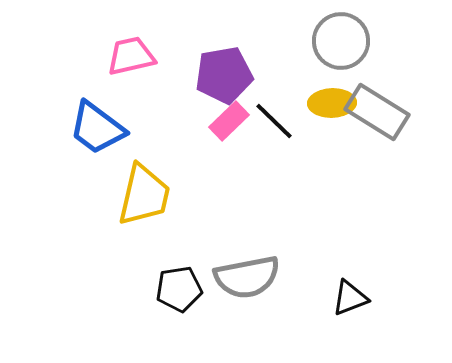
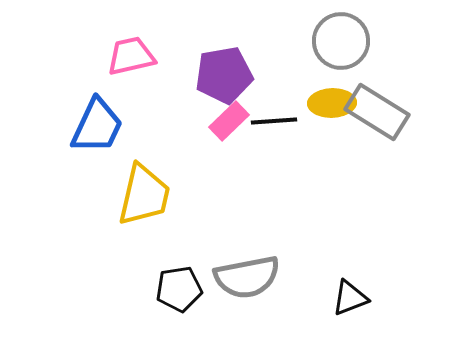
black line: rotated 48 degrees counterclockwise
blue trapezoid: moved 2 px up; rotated 102 degrees counterclockwise
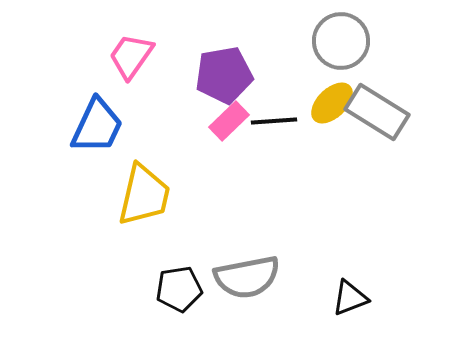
pink trapezoid: rotated 42 degrees counterclockwise
yellow ellipse: rotated 42 degrees counterclockwise
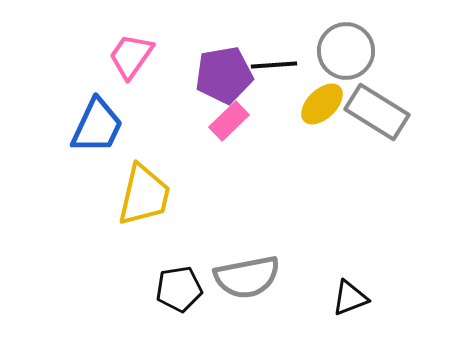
gray circle: moved 5 px right, 10 px down
yellow ellipse: moved 10 px left, 1 px down
black line: moved 56 px up
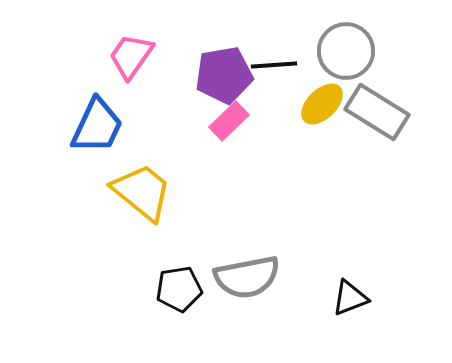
yellow trapezoid: moved 2 px left, 3 px up; rotated 64 degrees counterclockwise
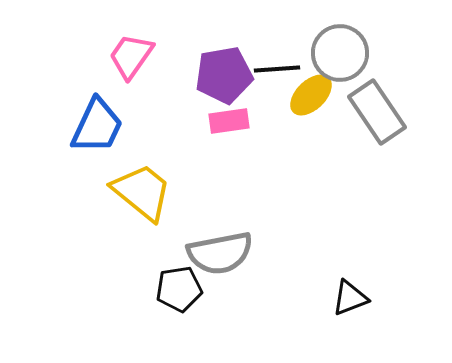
gray circle: moved 6 px left, 2 px down
black line: moved 3 px right, 4 px down
yellow ellipse: moved 11 px left, 9 px up
gray rectangle: rotated 24 degrees clockwise
pink rectangle: rotated 36 degrees clockwise
gray semicircle: moved 27 px left, 24 px up
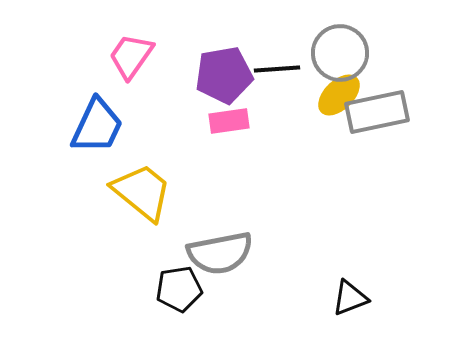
yellow ellipse: moved 28 px right
gray rectangle: rotated 68 degrees counterclockwise
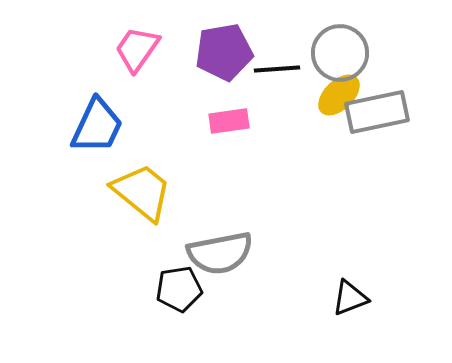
pink trapezoid: moved 6 px right, 7 px up
purple pentagon: moved 23 px up
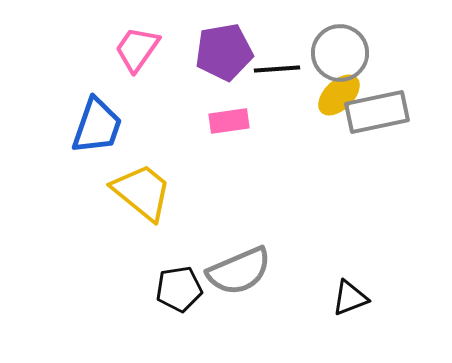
blue trapezoid: rotated 6 degrees counterclockwise
gray semicircle: moved 19 px right, 18 px down; rotated 12 degrees counterclockwise
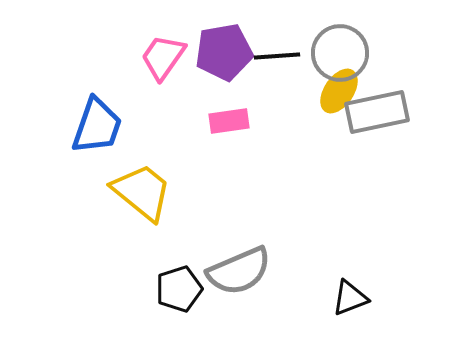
pink trapezoid: moved 26 px right, 8 px down
black line: moved 13 px up
yellow ellipse: moved 4 px up; rotated 12 degrees counterclockwise
black pentagon: rotated 9 degrees counterclockwise
